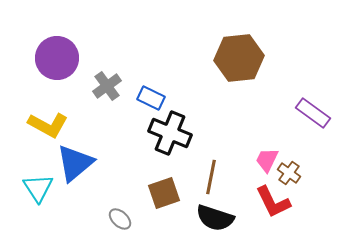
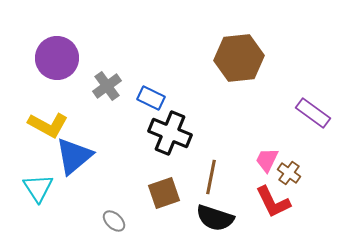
blue triangle: moved 1 px left, 7 px up
gray ellipse: moved 6 px left, 2 px down
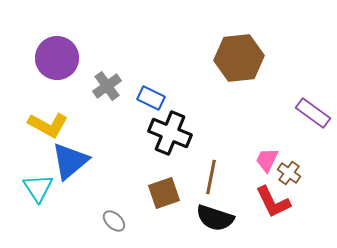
blue triangle: moved 4 px left, 5 px down
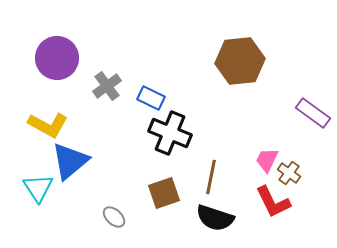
brown hexagon: moved 1 px right, 3 px down
gray ellipse: moved 4 px up
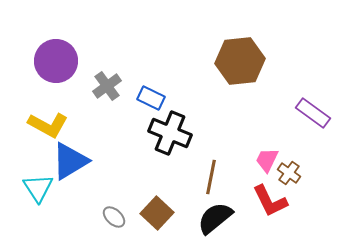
purple circle: moved 1 px left, 3 px down
blue triangle: rotated 9 degrees clockwise
brown square: moved 7 px left, 20 px down; rotated 28 degrees counterclockwise
red L-shape: moved 3 px left, 1 px up
black semicircle: rotated 123 degrees clockwise
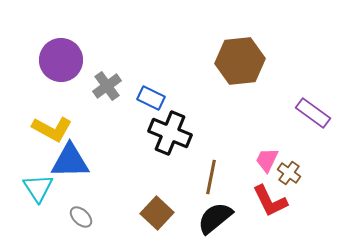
purple circle: moved 5 px right, 1 px up
yellow L-shape: moved 4 px right, 4 px down
blue triangle: rotated 30 degrees clockwise
gray ellipse: moved 33 px left
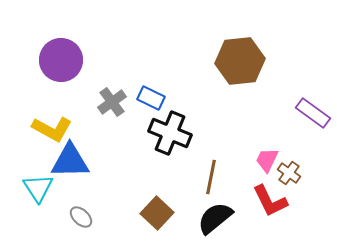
gray cross: moved 5 px right, 16 px down
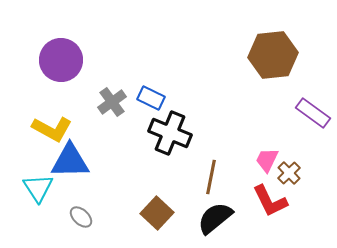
brown hexagon: moved 33 px right, 6 px up
brown cross: rotated 10 degrees clockwise
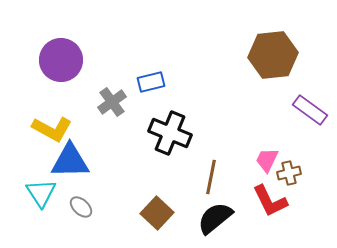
blue rectangle: moved 16 px up; rotated 40 degrees counterclockwise
purple rectangle: moved 3 px left, 3 px up
brown cross: rotated 30 degrees clockwise
cyan triangle: moved 3 px right, 5 px down
gray ellipse: moved 10 px up
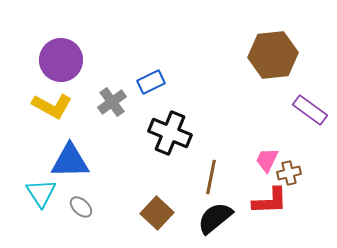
blue rectangle: rotated 12 degrees counterclockwise
yellow L-shape: moved 23 px up
red L-shape: rotated 66 degrees counterclockwise
